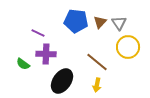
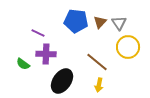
yellow arrow: moved 2 px right
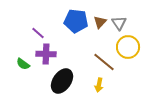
purple line: rotated 16 degrees clockwise
brown line: moved 7 px right
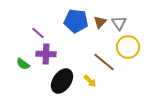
yellow arrow: moved 9 px left, 4 px up; rotated 56 degrees counterclockwise
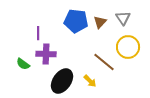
gray triangle: moved 4 px right, 5 px up
purple line: rotated 48 degrees clockwise
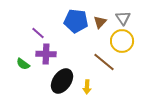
purple line: rotated 48 degrees counterclockwise
yellow circle: moved 6 px left, 6 px up
yellow arrow: moved 3 px left, 6 px down; rotated 48 degrees clockwise
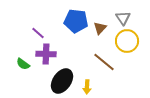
brown triangle: moved 6 px down
yellow circle: moved 5 px right
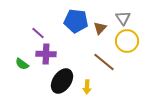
green semicircle: moved 1 px left
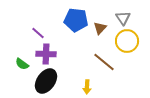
blue pentagon: moved 1 px up
black ellipse: moved 16 px left
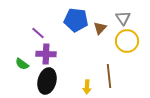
brown line: moved 5 px right, 14 px down; rotated 45 degrees clockwise
black ellipse: moved 1 px right; rotated 20 degrees counterclockwise
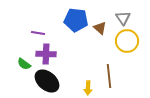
brown triangle: rotated 32 degrees counterclockwise
purple line: rotated 32 degrees counterclockwise
green semicircle: moved 2 px right
black ellipse: rotated 65 degrees counterclockwise
yellow arrow: moved 1 px right, 1 px down
